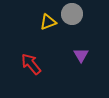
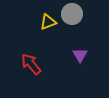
purple triangle: moved 1 px left
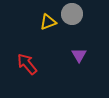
purple triangle: moved 1 px left
red arrow: moved 4 px left
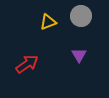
gray circle: moved 9 px right, 2 px down
red arrow: rotated 95 degrees clockwise
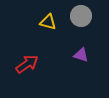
yellow triangle: rotated 36 degrees clockwise
purple triangle: moved 2 px right; rotated 42 degrees counterclockwise
